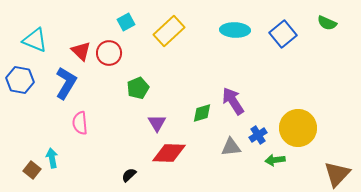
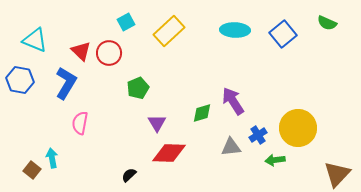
pink semicircle: rotated 15 degrees clockwise
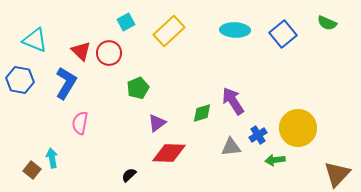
purple triangle: rotated 24 degrees clockwise
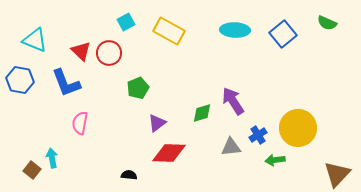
yellow rectangle: rotated 72 degrees clockwise
blue L-shape: rotated 128 degrees clockwise
black semicircle: rotated 49 degrees clockwise
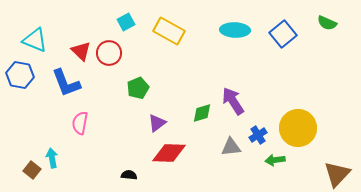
blue hexagon: moved 5 px up
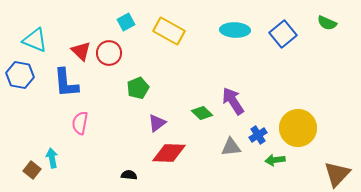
blue L-shape: rotated 16 degrees clockwise
green diamond: rotated 60 degrees clockwise
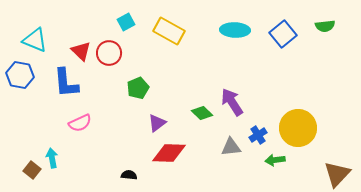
green semicircle: moved 2 px left, 3 px down; rotated 30 degrees counterclockwise
purple arrow: moved 1 px left, 1 px down
pink semicircle: rotated 125 degrees counterclockwise
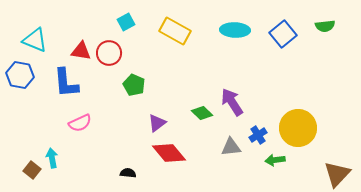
yellow rectangle: moved 6 px right
red triangle: rotated 35 degrees counterclockwise
green pentagon: moved 4 px left, 3 px up; rotated 25 degrees counterclockwise
red diamond: rotated 48 degrees clockwise
black semicircle: moved 1 px left, 2 px up
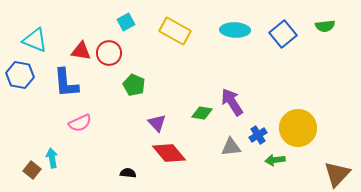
green diamond: rotated 35 degrees counterclockwise
purple triangle: rotated 36 degrees counterclockwise
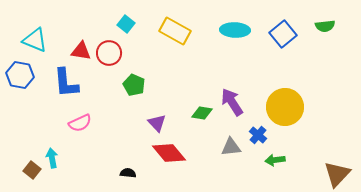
cyan square: moved 2 px down; rotated 24 degrees counterclockwise
yellow circle: moved 13 px left, 21 px up
blue cross: rotated 18 degrees counterclockwise
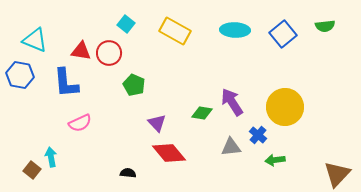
cyan arrow: moved 1 px left, 1 px up
